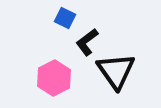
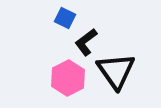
black L-shape: moved 1 px left
pink hexagon: moved 14 px right
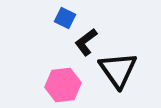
black triangle: moved 2 px right, 1 px up
pink hexagon: moved 5 px left, 7 px down; rotated 20 degrees clockwise
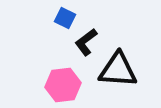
black triangle: rotated 51 degrees counterclockwise
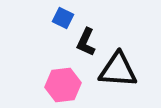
blue square: moved 2 px left
black L-shape: rotated 28 degrees counterclockwise
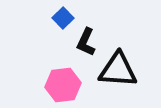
blue square: rotated 20 degrees clockwise
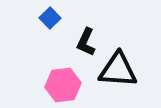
blue square: moved 13 px left
